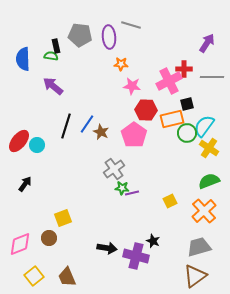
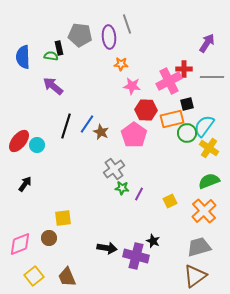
gray line at (131, 25): moved 4 px left, 1 px up; rotated 54 degrees clockwise
black rectangle at (56, 46): moved 3 px right, 2 px down
blue semicircle at (23, 59): moved 2 px up
purple line at (132, 193): moved 7 px right, 1 px down; rotated 48 degrees counterclockwise
yellow square at (63, 218): rotated 12 degrees clockwise
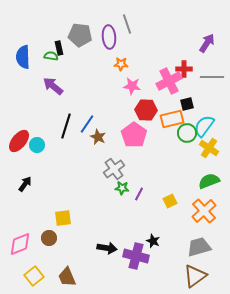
brown star at (101, 132): moved 3 px left, 5 px down
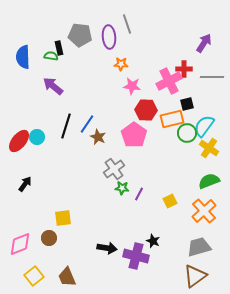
purple arrow at (207, 43): moved 3 px left
cyan circle at (37, 145): moved 8 px up
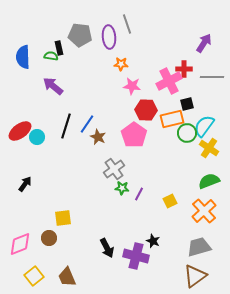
red ellipse at (19, 141): moved 1 px right, 10 px up; rotated 15 degrees clockwise
black arrow at (107, 248): rotated 54 degrees clockwise
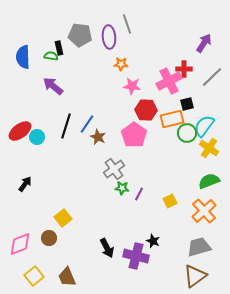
gray line at (212, 77): rotated 45 degrees counterclockwise
yellow square at (63, 218): rotated 30 degrees counterclockwise
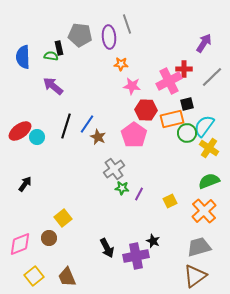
purple cross at (136, 256): rotated 25 degrees counterclockwise
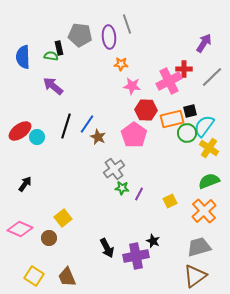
black square at (187, 104): moved 3 px right, 7 px down
pink diamond at (20, 244): moved 15 px up; rotated 45 degrees clockwise
yellow square at (34, 276): rotated 18 degrees counterclockwise
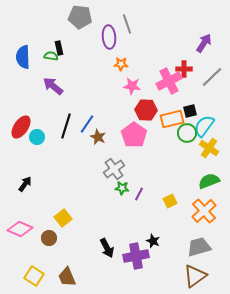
gray pentagon at (80, 35): moved 18 px up
red ellipse at (20, 131): moved 1 px right, 4 px up; rotated 20 degrees counterclockwise
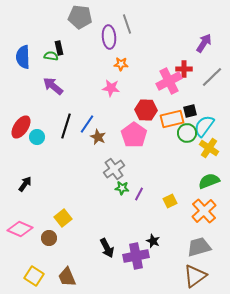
pink star at (132, 86): moved 21 px left, 2 px down
